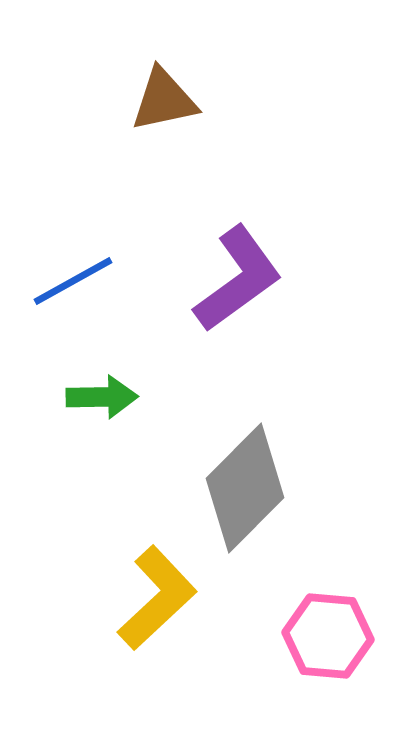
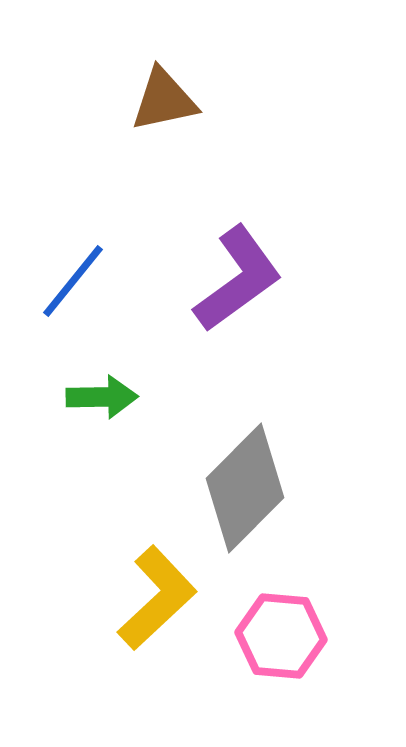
blue line: rotated 22 degrees counterclockwise
pink hexagon: moved 47 px left
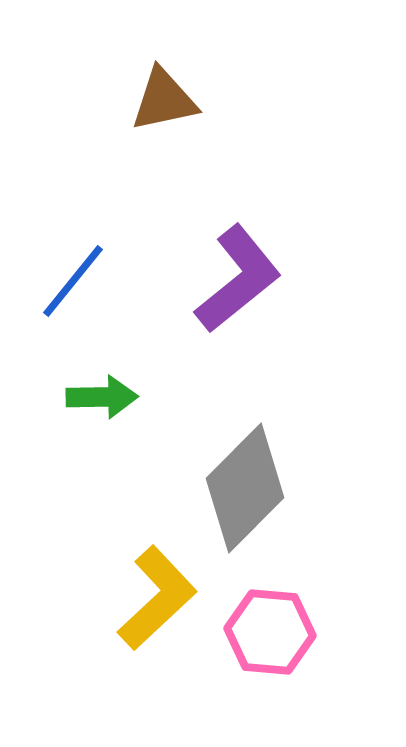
purple L-shape: rotated 3 degrees counterclockwise
pink hexagon: moved 11 px left, 4 px up
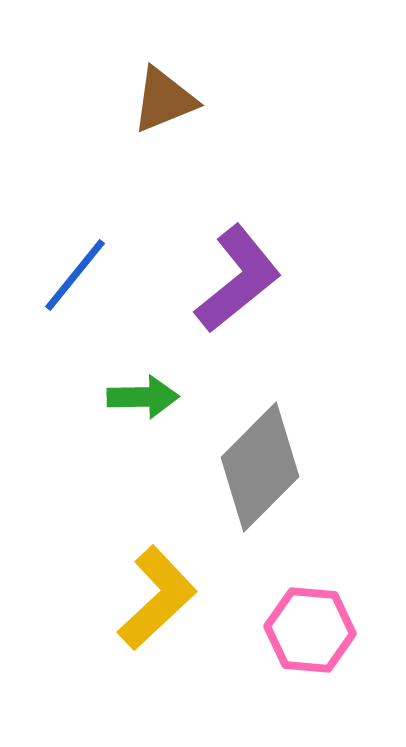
brown triangle: rotated 10 degrees counterclockwise
blue line: moved 2 px right, 6 px up
green arrow: moved 41 px right
gray diamond: moved 15 px right, 21 px up
pink hexagon: moved 40 px right, 2 px up
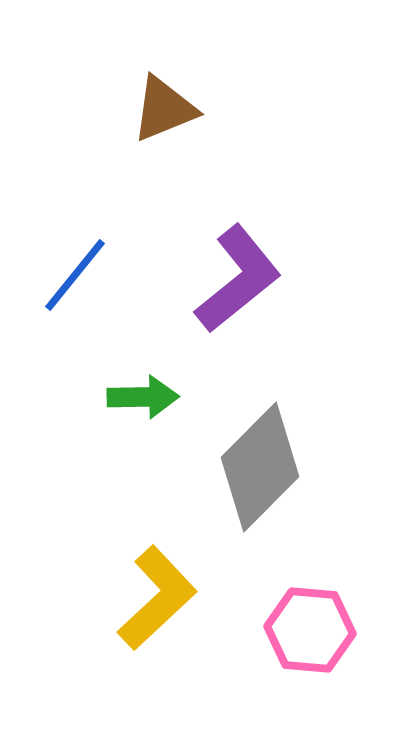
brown triangle: moved 9 px down
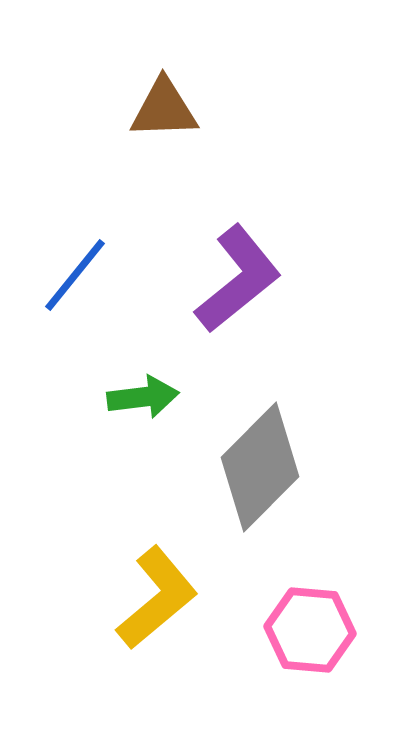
brown triangle: rotated 20 degrees clockwise
green arrow: rotated 6 degrees counterclockwise
yellow L-shape: rotated 3 degrees clockwise
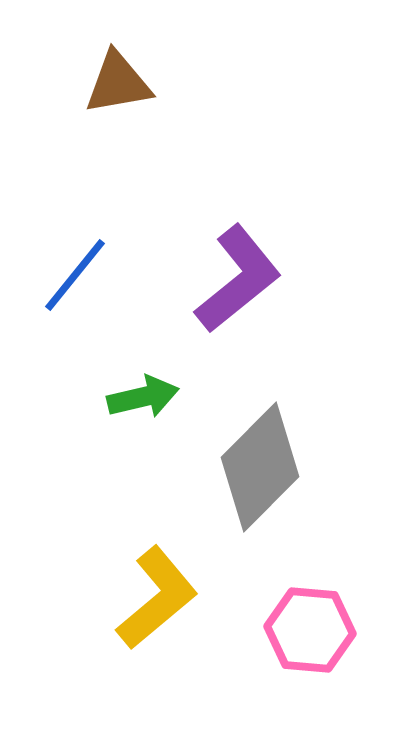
brown triangle: moved 46 px left, 26 px up; rotated 8 degrees counterclockwise
green arrow: rotated 6 degrees counterclockwise
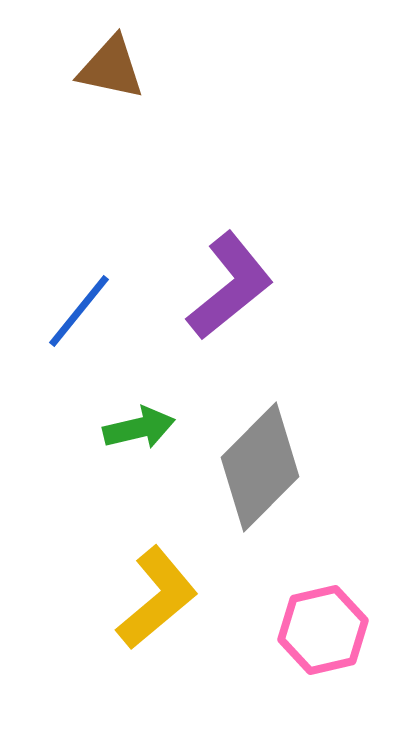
brown triangle: moved 7 px left, 15 px up; rotated 22 degrees clockwise
blue line: moved 4 px right, 36 px down
purple L-shape: moved 8 px left, 7 px down
green arrow: moved 4 px left, 31 px down
pink hexagon: moved 13 px right; rotated 18 degrees counterclockwise
